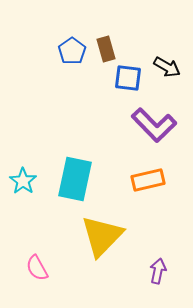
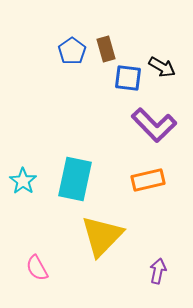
black arrow: moved 5 px left
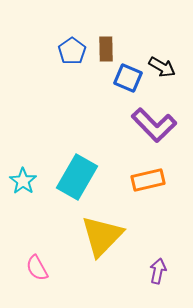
brown rectangle: rotated 15 degrees clockwise
blue square: rotated 16 degrees clockwise
cyan rectangle: moved 2 px right, 2 px up; rotated 18 degrees clockwise
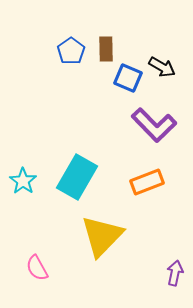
blue pentagon: moved 1 px left
orange rectangle: moved 1 px left, 2 px down; rotated 8 degrees counterclockwise
purple arrow: moved 17 px right, 2 px down
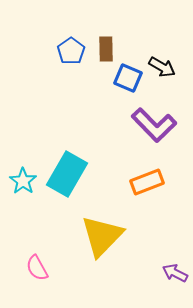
cyan rectangle: moved 10 px left, 3 px up
purple arrow: rotated 75 degrees counterclockwise
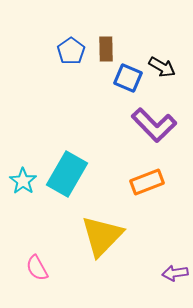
purple arrow: rotated 35 degrees counterclockwise
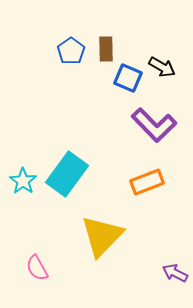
cyan rectangle: rotated 6 degrees clockwise
purple arrow: rotated 35 degrees clockwise
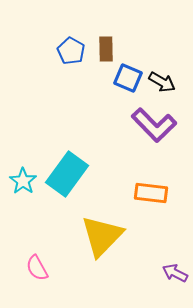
blue pentagon: rotated 8 degrees counterclockwise
black arrow: moved 15 px down
orange rectangle: moved 4 px right, 11 px down; rotated 28 degrees clockwise
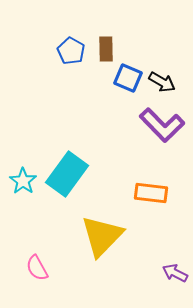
purple L-shape: moved 8 px right
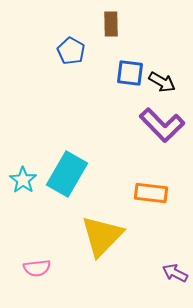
brown rectangle: moved 5 px right, 25 px up
blue square: moved 2 px right, 5 px up; rotated 16 degrees counterclockwise
cyan rectangle: rotated 6 degrees counterclockwise
cyan star: moved 1 px up
pink semicircle: rotated 68 degrees counterclockwise
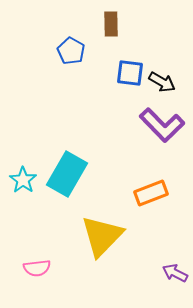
orange rectangle: rotated 28 degrees counterclockwise
